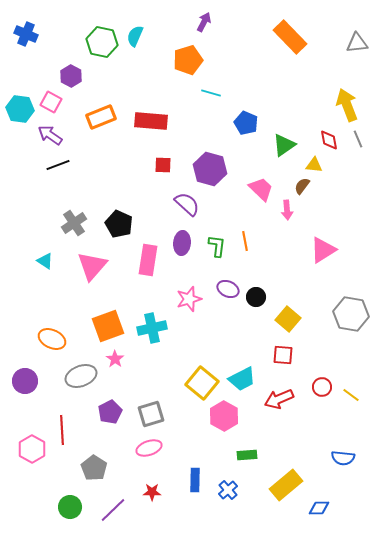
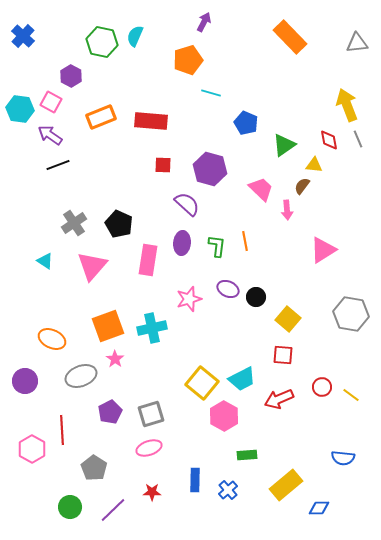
blue cross at (26, 34): moved 3 px left, 2 px down; rotated 20 degrees clockwise
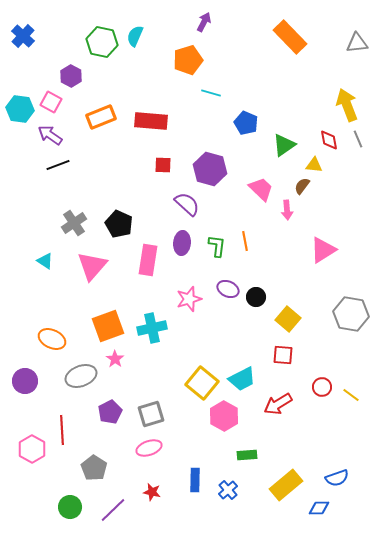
red arrow at (279, 399): moved 1 px left, 5 px down; rotated 8 degrees counterclockwise
blue semicircle at (343, 458): moved 6 px left, 20 px down; rotated 25 degrees counterclockwise
red star at (152, 492): rotated 12 degrees clockwise
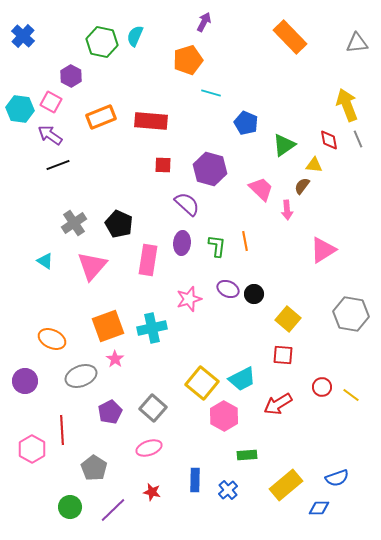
black circle at (256, 297): moved 2 px left, 3 px up
gray square at (151, 414): moved 2 px right, 6 px up; rotated 32 degrees counterclockwise
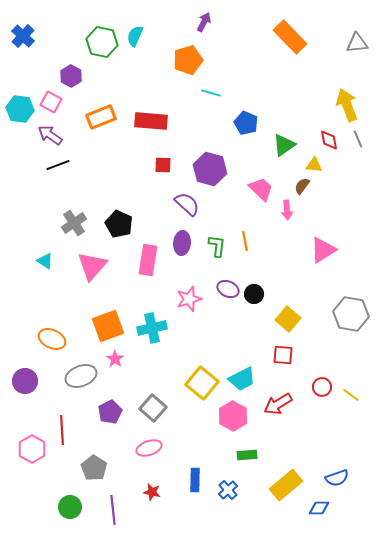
pink hexagon at (224, 416): moved 9 px right
purple line at (113, 510): rotated 52 degrees counterclockwise
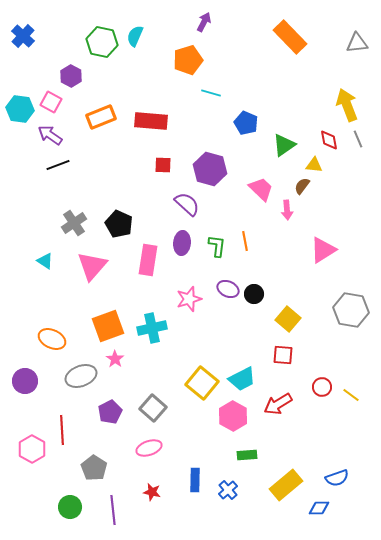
gray hexagon at (351, 314): moved 4 px up
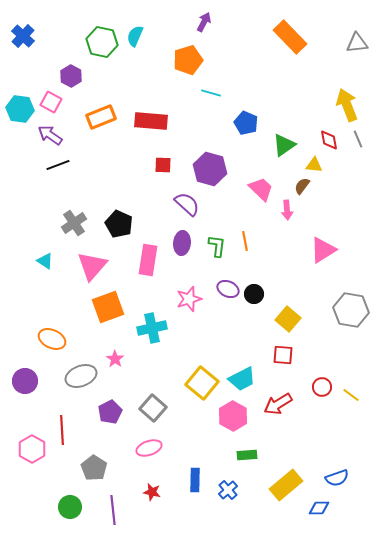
orange square at (108, 326): moved 19 px up
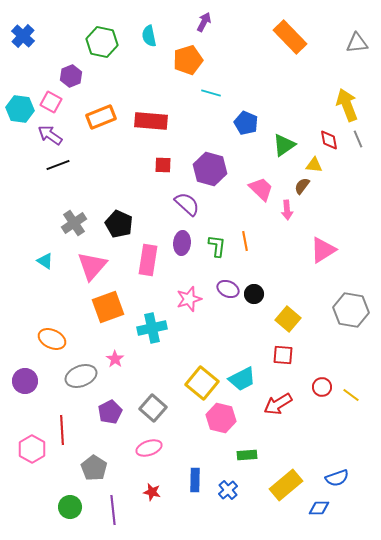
cyan semicircle at (135, 36): moved 14 px right; rotated 35 degrees counterclockwise
purple hexagon at (71, 76): rotated 10 degrees clockwise
pink hexagon at (233, 416): moved 12 px left, 2 px down; rotated 16 degrees counterclockwise
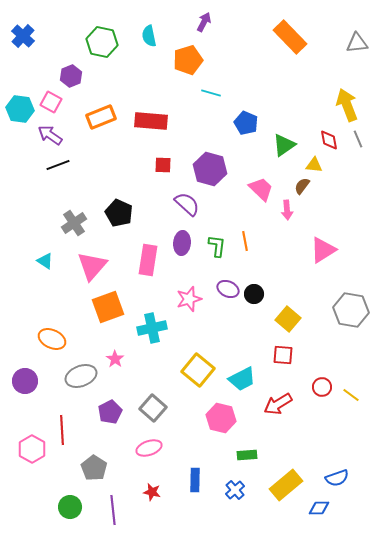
black pentagon at (119, 224): moved 11 px up
yellow square at (202, 383): moved 4 px left, 13 px up
blue cross at (228, 490): moved 7 px right
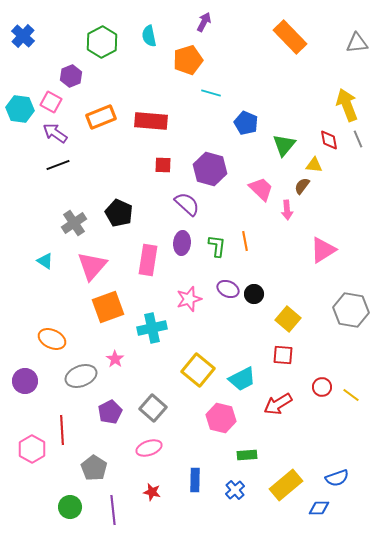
green hexagon at (102, 42): rotated 20 degrees clockwise
purple arrow at (50, 135): moved 5 px right, 2 px up
green triangle at (284, 145): rotated 15 degrees counterclockwise
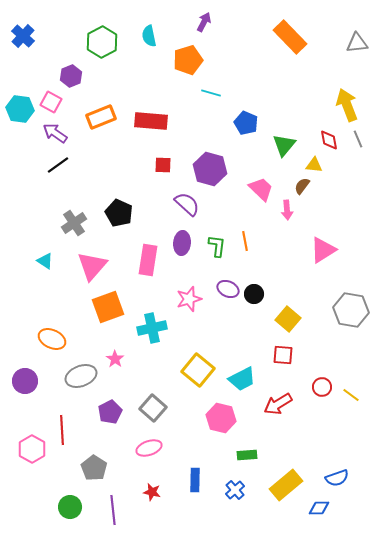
black line at (58, 165): rotated 15 degrees counterclockwise
